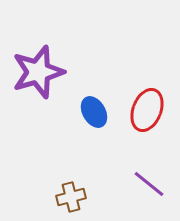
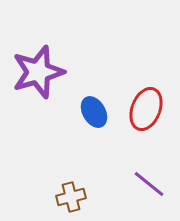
red ellipse: moved 1 px left, 1 px up
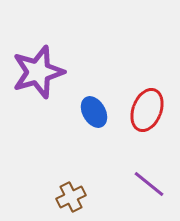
red ellipse: moved 1 px right, 1 px down
brown cross: rotated 12 degrees counterclockwise
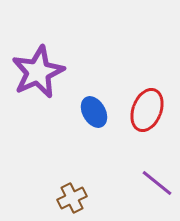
purple star: rotated 8 degrees counterclockwise
purple line: moved 8 px right, 1 px up
brown cross: moved 1 px right, 1 px down
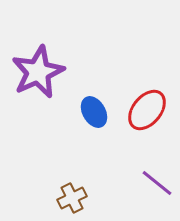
red ellipse: rotated 18 degrees clockwise
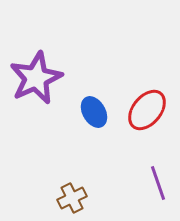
purple star: moved 2 px left, 6 px down
purple line: moved 1 px right; rotated 32 degrees clockwise
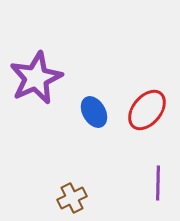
purple line: rotated 20 degrees clockwise
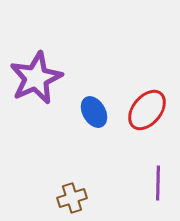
brown cross: rotated 8 degrees clockwise
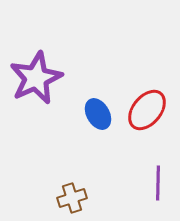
blue ellipse: moved 4 px right, 2 px down
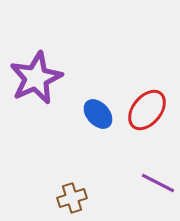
blue ellipse: rotated 12 degrees counterclockwise
purple line: rotated 64 degrees counterclockwise
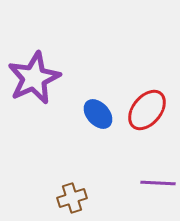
purple star: moved 2 px left
purple line: rotated 24 degrees counterclockwise
